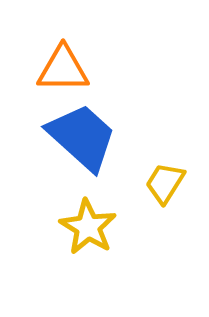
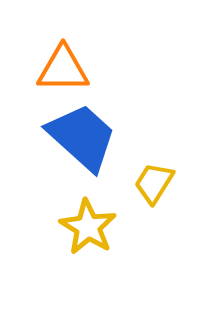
yellow trapezoid: moved 11 px left
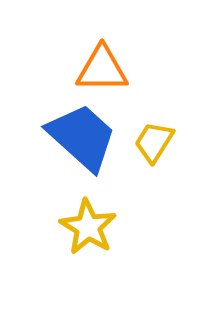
orange triangle: moved 39 px right
yellow trapezoid: moved 41 px up
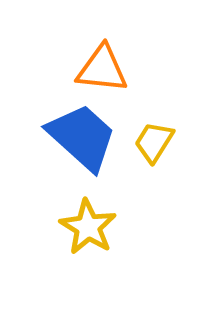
orange triangle: rotated 6 degrees clockwise
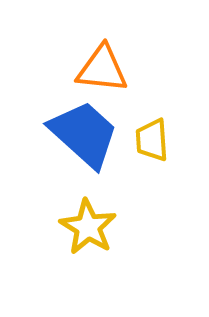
blue trapezoid: moved 2 px right, 3 px up
yellow trapezoid: moved 2 px left, 2 px up; rotated 36 degrees counterclockwise
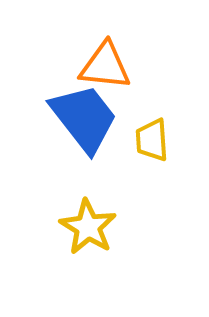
orange triangle: moved 3 px right, 3 px up
blue trapezoid: moved 16 px up; rotated 10 degrees clockwise
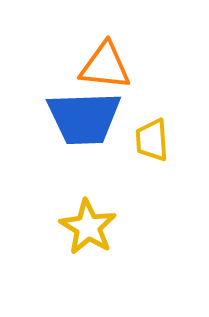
blue trapezoid: rotated 126 degrees clockwise
